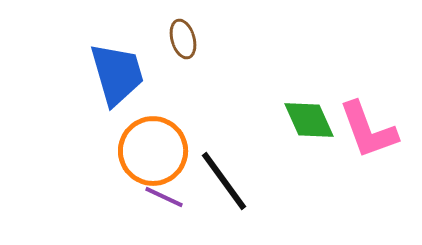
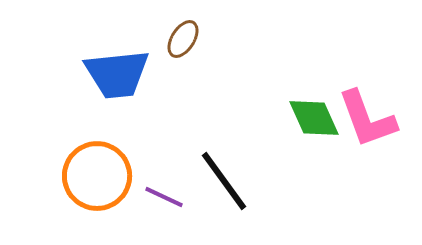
brown ellipse: rotated 48 degrees clockwise
blue trapezoid: rotated 100 degrees clockwise
green diamond: moved 5 px right, 2 px up
pink L-shape: moved 1 px left, 11 px up
orange circle: moved 56 px left, 25 px down
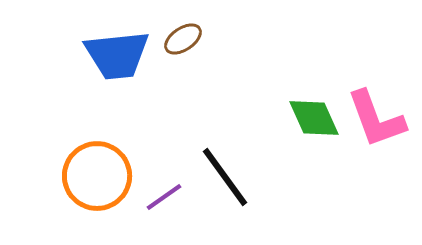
brown ellipse: rotated 24 degrees clockwise
blue trapezoid: moved 19 px up
pink L-shape: moved 9 px right
black line: moved 1 px right, 4 px up
purple line: rotated 60 degrees counterclockwise
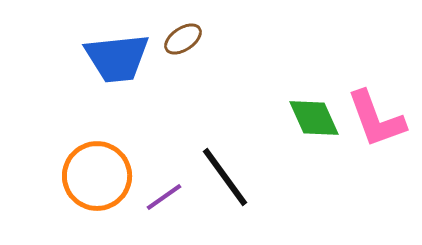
blue trapezoid: moved 3 px down
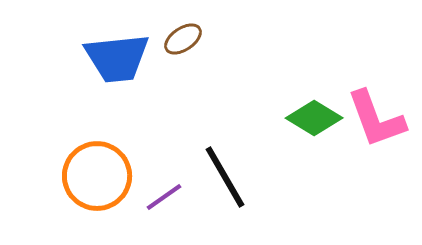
green diamond: rotated 34 degrees counterclockwise
black line: rotated 6 degrees clockwise
